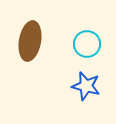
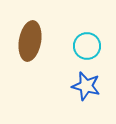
cyan circle: moved 2 px down
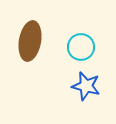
cyan circle: moved 6 px left, 1 px down
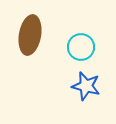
brown ellipse: moved 6 px up
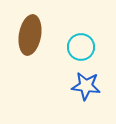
blue star: rotated 8 degrees counterclockwise
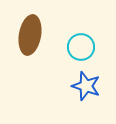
blue star: rotated 12 degrees clockwise
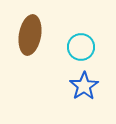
blue star: moved 2 px left; rotated 20 degrees clockwise
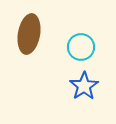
brown ellipse: moved 1 px left, 1 px up
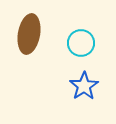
cyan circle: moved 4 px up
